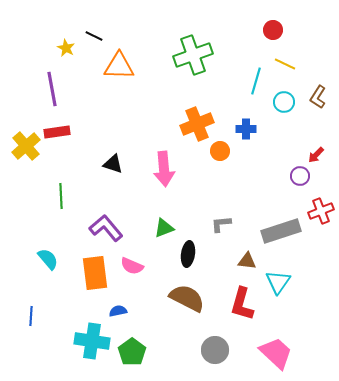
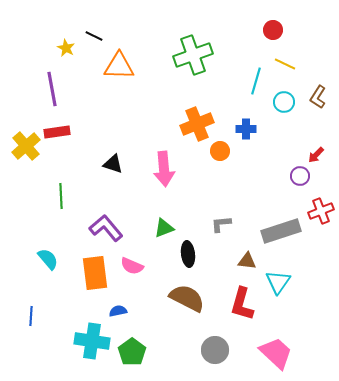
black ellipse: rotated 15 degrees counterclockwise
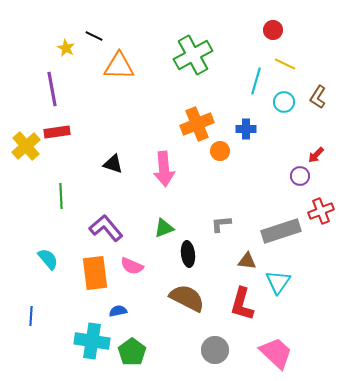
green cross: rotated 9 degrees counterclockwise
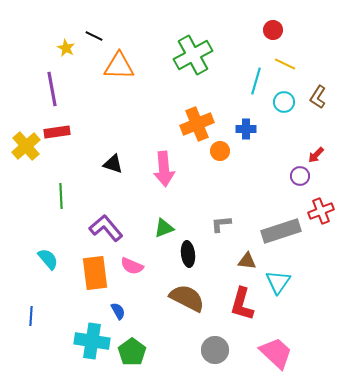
blue semicircle: rotated 72 degrees clockwise
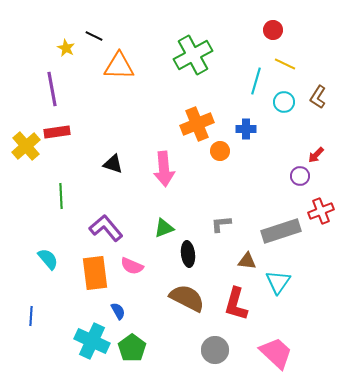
red L-shape: moved 6 px left
cyan cross: rotated 16 degrees clockwise
green pentagon: moved 4 px up
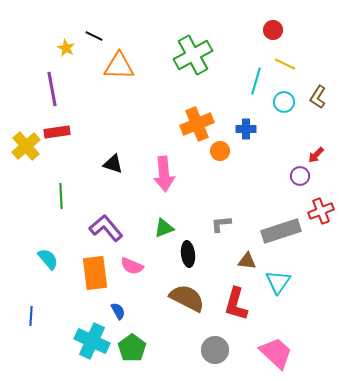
pink arrow: moved 5 px down
